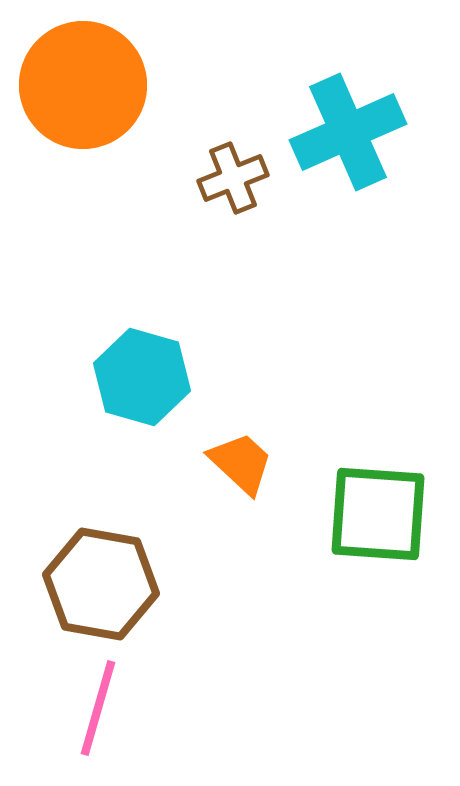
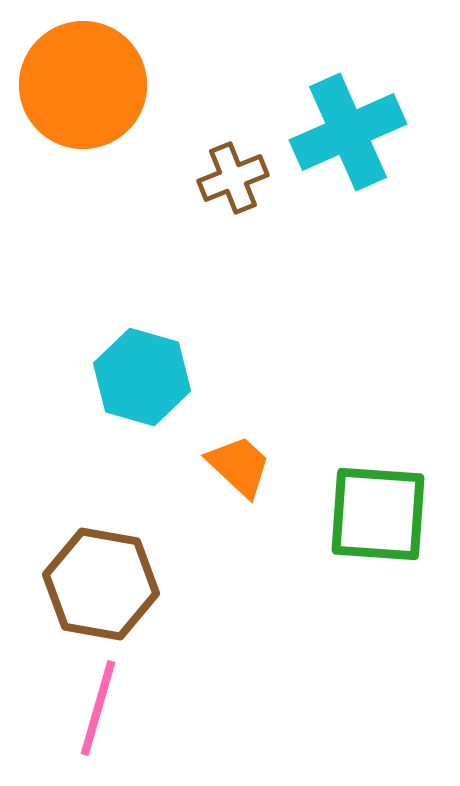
orange trapezoid: moved 2 px left, 3 px down
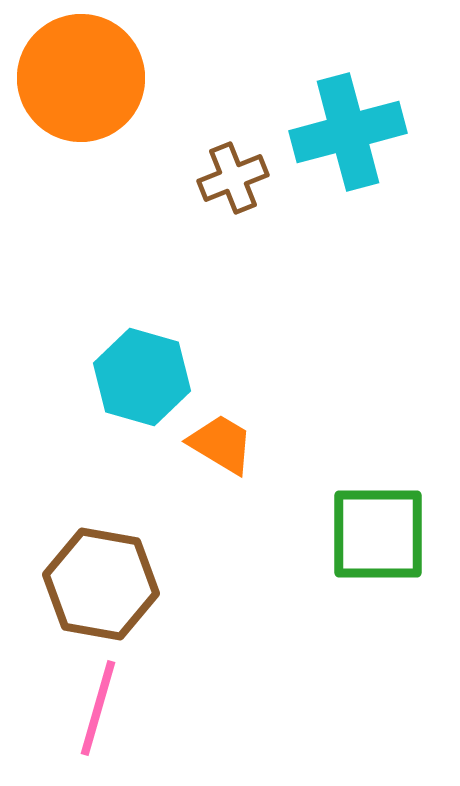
orange circle: moved 2 px left, 7 px up
cyan cross: rotated 9 degrees clockwise
orange trapezoid: moved 18 px left, 22 px up; rotated 12 degrees counterclockwise
green square: moved 20 px down; rotated 4 degrees counterclockwise
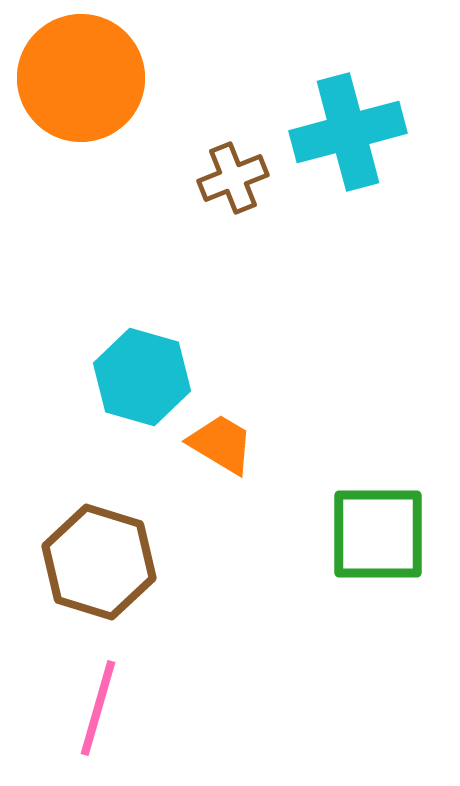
brown hexagon: moved 2 px left, 22 px up; rotated 7 degrees clockwise
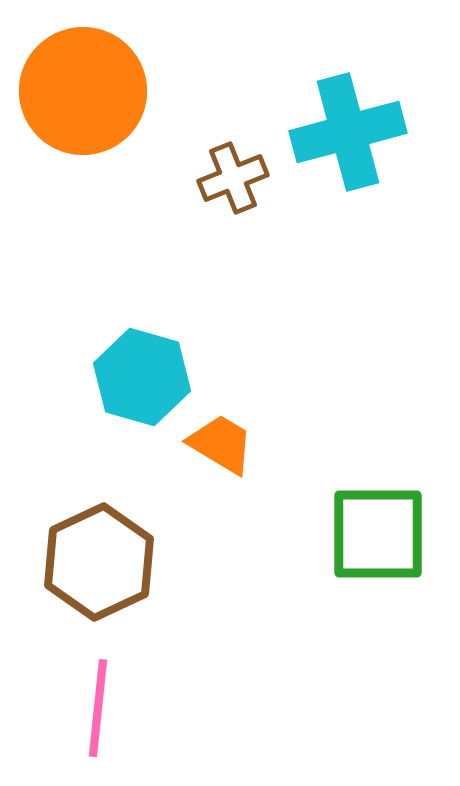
orange circle: moved 2 px right, 13 px down
brown hexagon: rotated 18 degrees clockwise
pink line: rotated 10 degrees counterclockwise
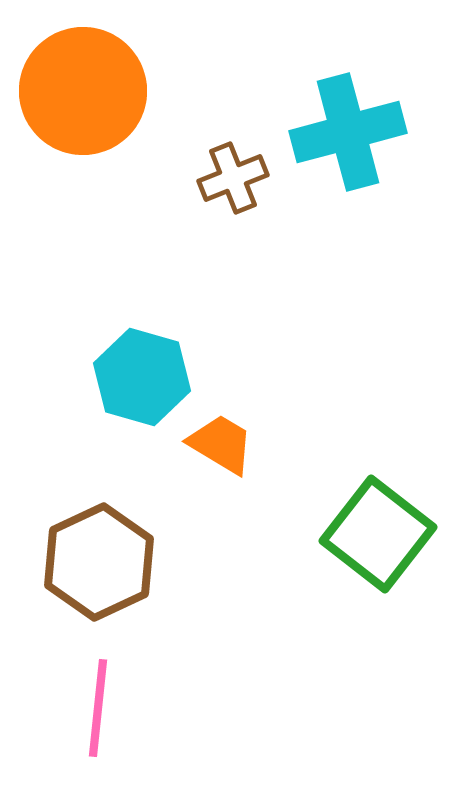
green square: rotated 38 degrees clockwise
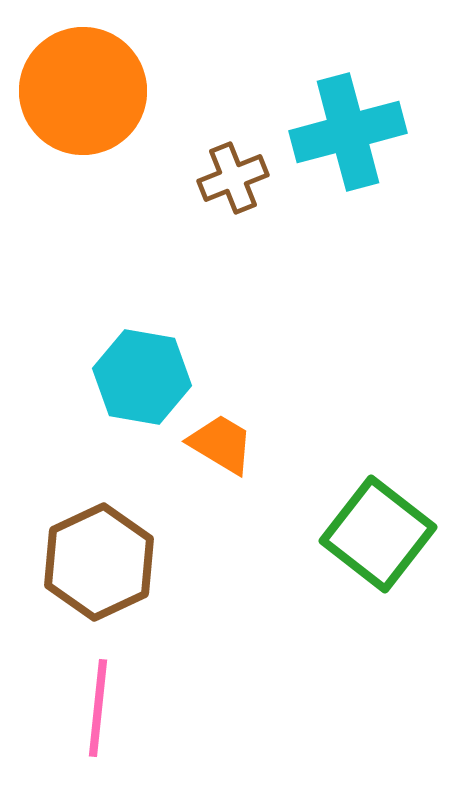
cyan hexagon: rotated 6 degrees counterclockwise
